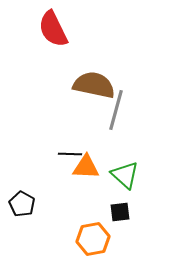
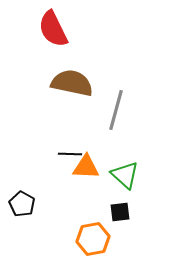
brown semicircle: moved 22 px left, 2 px up
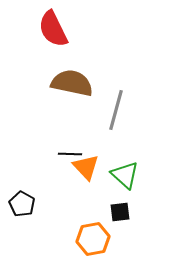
orange triangle: rotated 44 degrees clockwise
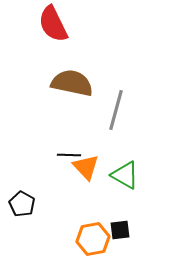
red semicircle: moved 5 px up
black line: moved 1 px left, 1 px down
green triangle: rotated 12 degrees counterclockwise
black square: moved 18 px down
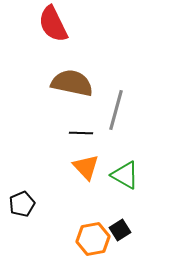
black line: moved 12 px right, 22 px up
black pentagon: rotated 20 degrees clockwise
black square: rotated 25 degrees counterclockwise
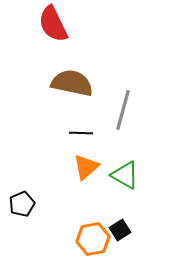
gray line: moved 7 px right
orange triangle: rotated 32 degrees clockwise
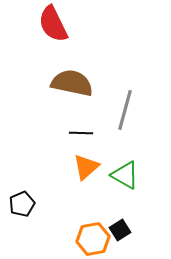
gray line: moved 2 px right
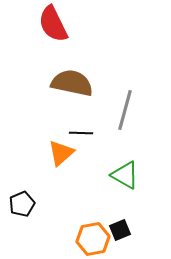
orange triangle: moved 25 px left, 14 px up
black square: rotated 10 degrees clockwise
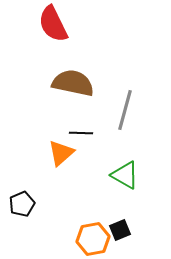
brown semicircle: moved 1 px right
